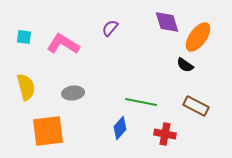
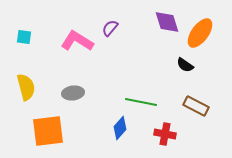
orange ellipse: moved 2 px right, 4 px up
pink L-shape: moved 14 px right, 3 px up
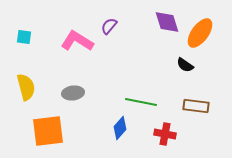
purple semicircle: moved 1 px left, 2 px up
brown rectangle: rotated 20 degrees counterclockwise
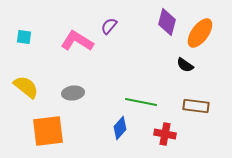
purple diamond: rotated 32 degrees clockwise
yellow semicircle: rotated 36 degrees counterclockwise
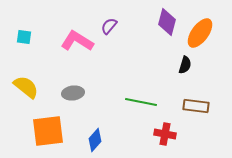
black semicircle: rotated 108 degrees counterclockwise
blue diamond: moved 25 px left, 12 px down
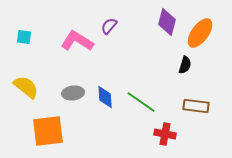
green line: rotated 24 degrees clockwise
blue diamond: moved 10 px right, 43 px up; rotated 45 degrees counterclockwise
